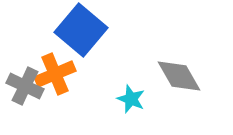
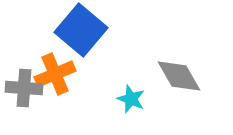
gray cross: moved 1 px left, 2 px down; rotated 21 degrees counterclockwise
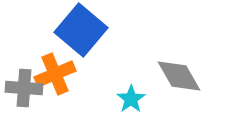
cyan star: rotated 16 degrees clockwise
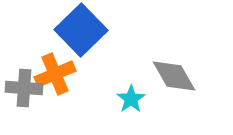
blue square: rotated 6 degrees clockwise
gray diamond: moved 5 px left
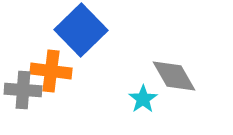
orange cross: moved 4 px left, 3 px up; rotated 30 degrees clockwise
gray cross: moved 1 px left, 2 px down
cyan star: moved 12 px right
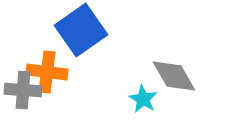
blue square: rotated 9 degrees clockwise
orange cross: moved 4 px left, 1 px down
cyan star: rotated 8 degrees counterclockwise
